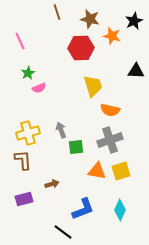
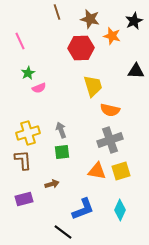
green square: moved 14 px left, 5 px down
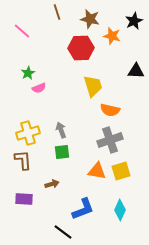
pink line: moved 2 px right, 10 px up; rotated 24 degrees counterclockwise
purple rectangle: rotated 18 degrees clockwise
